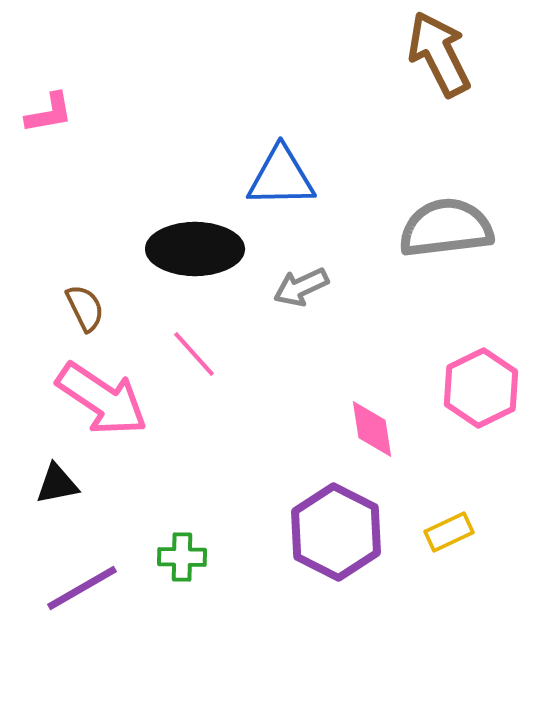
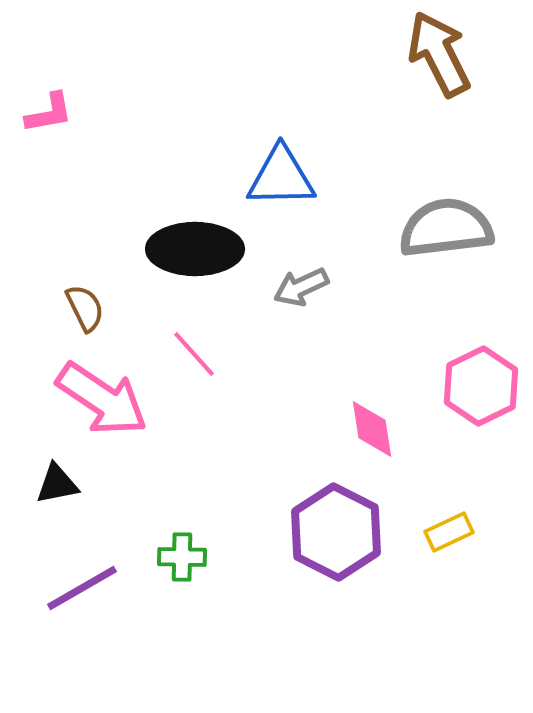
pink hexagon: moved 2 px up
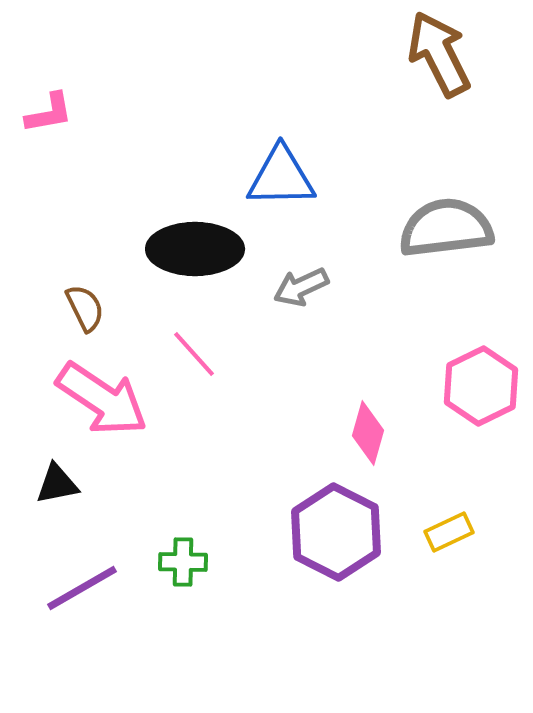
pink diamond: moved 4 px left, 4 px down; rotated 24 degrees clockwise
green cross: moved 1 px right, 5 px down
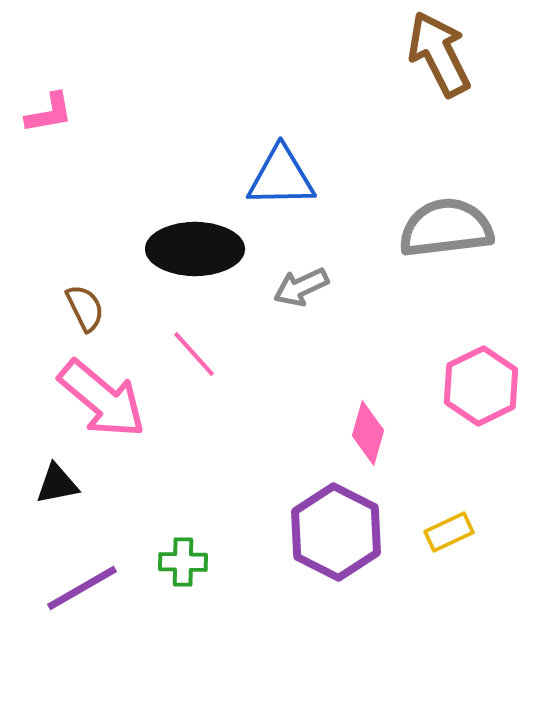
pink arrow: rotated 6 degrees clockwise
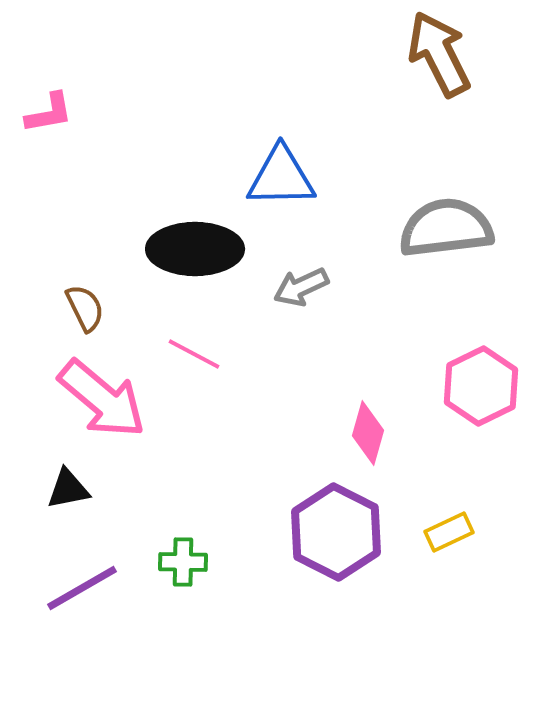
pink line: rotated 20 degrees counterclockwise
black triangle: moved 11 px right, 5 px down
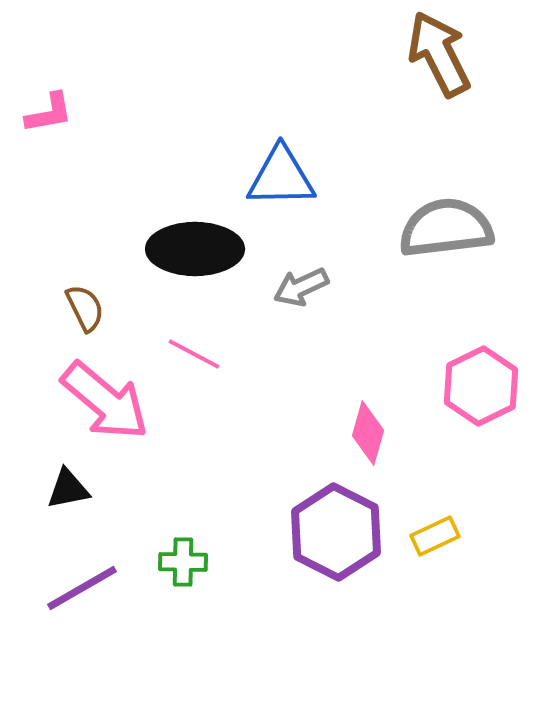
pink arrow: moved 3 px right, 2 px down
yellow rectangle: moved 14 px left, 4 px down
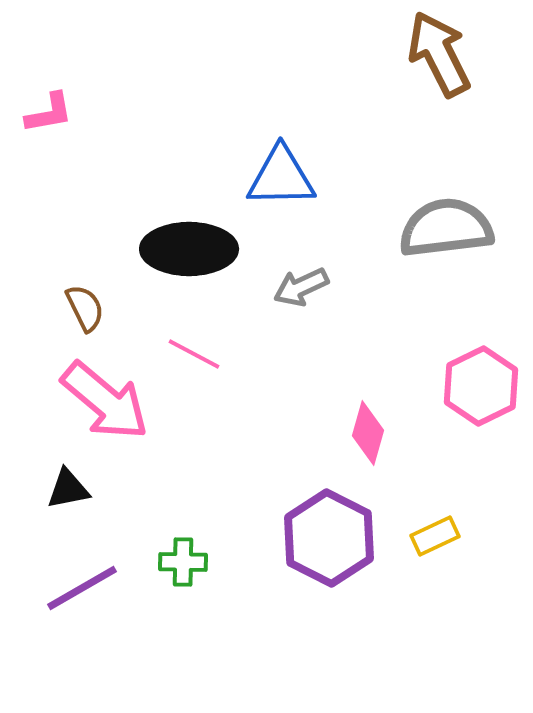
black ellipse: moved 6 px left
purple hexagon: moved 7 px left, 6 px down
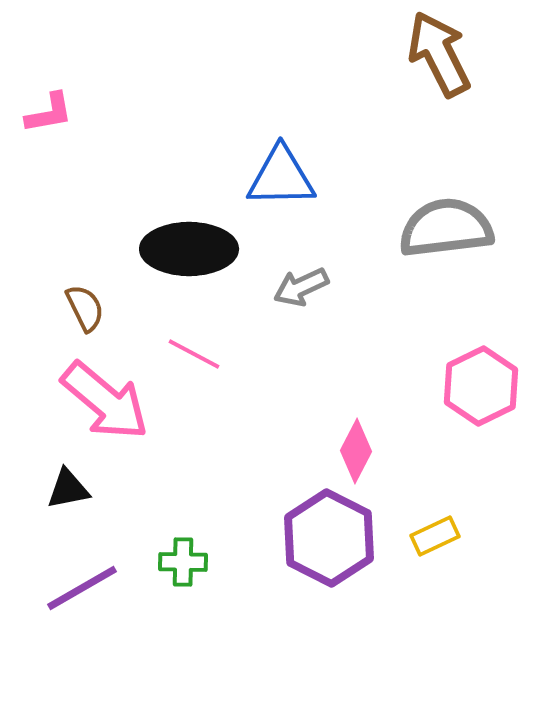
pink diamond: moved 12 px left, 18 px down; rotated 12 degrees clockwise
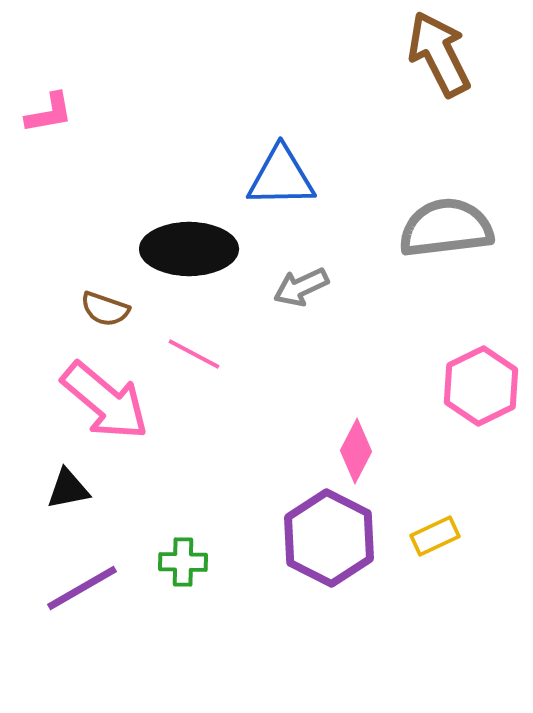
brown semicircle: moved 20 px right, 1 px down; rotated 135 degrees clockwise
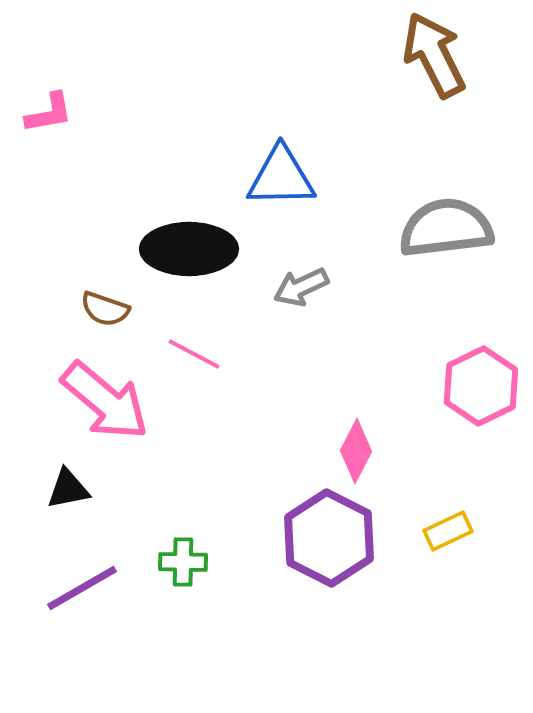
brown arrow: moved 5 px left, 1 px down
yellow rectangle: moved 13 px right, 5 px up
